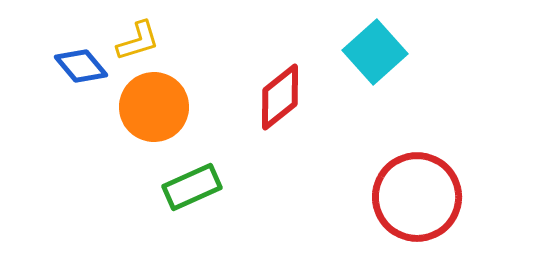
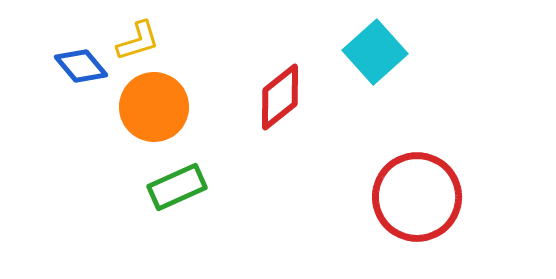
green rectangle: moved 15 px left
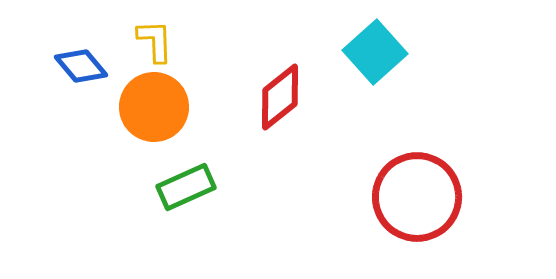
yellow L-shape: moved 17 px right; rotated 75 degrees counterclockwise
green rectangle: moved 9 px right
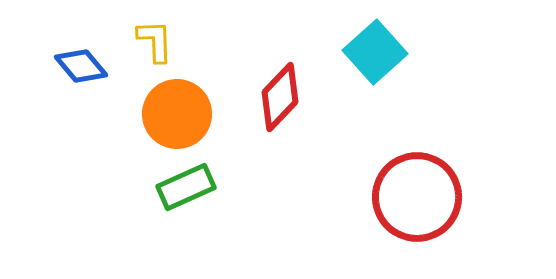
red diamond: rotated 8 degrees counterclockwise
orange circle: moved 23 px right, 7 px down
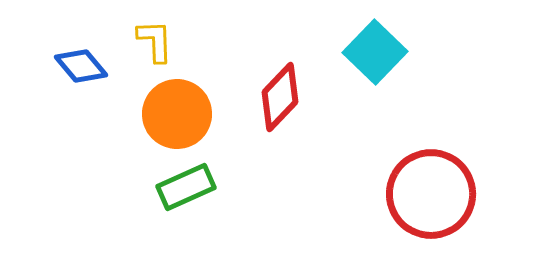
cyan square: rotated 4 degrees counterclockwise
red circle: moved 14 px right, 3 px up
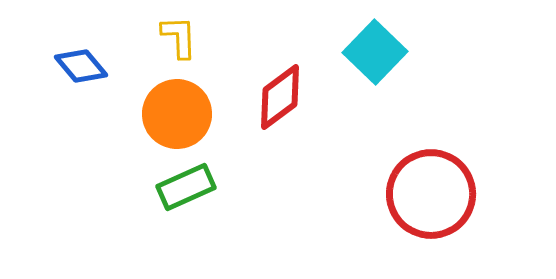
yellow L-shape: moved 24 px right, 4 px up
red diamond: rotated 10 degrees clockwise
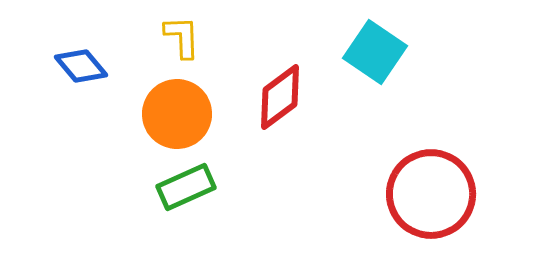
yellow L-shape: moved 3 px right
cyan square: rotated 10 degrees counterclockwise
